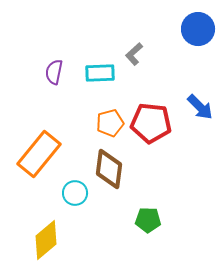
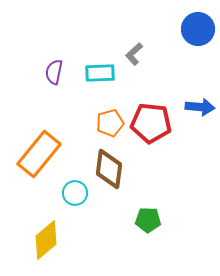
blue arrow: rotated 40 degrees counterclockwise
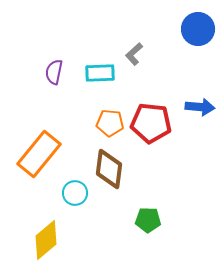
orange pentagon: rotated 20 degrees clockwise
